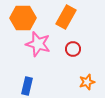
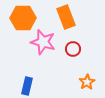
orange rectangle: rotated 50 degrees counterclockwise
pink star: moved 5 px right, 2 px up
orange star: rotated 14 degrees counterclockwise
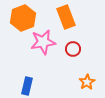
orange hexagon: rotated 20 degrees counterclockwise
pink star: rotated 25 degrees counterclockwise
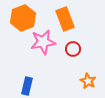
orange rectangle: moved 1 px left, 2 px down
orange star: moved 1 px right, 1 px up; rotated 14 degrees counterclockwise
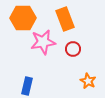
orange hexagon: rotated 20 degrees clockwise
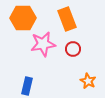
orange rectangle: moved 2 px right
pink star: moved 2 px down
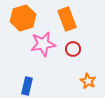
orange hexagon: rotated 15 degrees counterclockwise
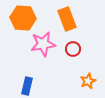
orange hexagon: rotated 20 degrees clockwise
orange star: rotated 21 degrees clockwise
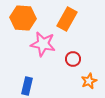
orange rectangle: rotated 50 degrees clockwise
pink star: rotated 20 degrees clockwise
red circle: moved 10 px down
orange star: moved 1 px right
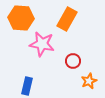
orange hexagon: moved 2 px left
pink star: moved 1 px left
red circle: moved 2 px down
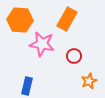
orange hexagon: moved 1 px left, 2 px down
red circle: moved 1 px right, 5 px up
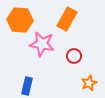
orange star: moved 2 px down
